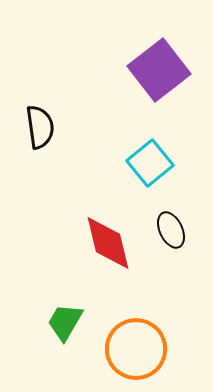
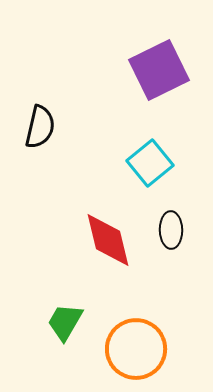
purple square: rotated 12 degrees clockwise
black semicircle: rotated 21 degrees clockwise
black ellipse: rotated 24 degrees clockwise
red diamond: moved 3 px up
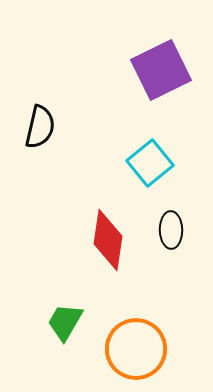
purple square: moved 2 px right
red diamond: rotated 22 degrees clockwise
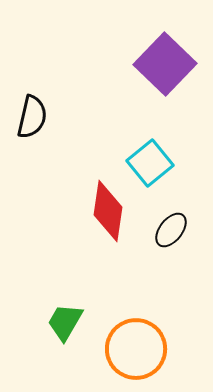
purple square: moved 4 px right, 6 px up; rotated 20 degrees counterclockwise
black semicircle: moved 8 px left, 10 px up
black ellipse: rotated 39 degrees clockwise
red diamond: moved 29 px up
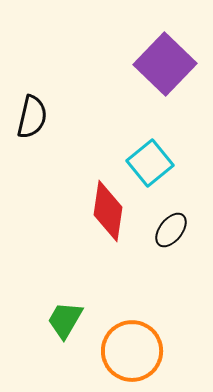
green trapezoid: moved 2 px up
orange circle: moved 4 px left, 2 px down
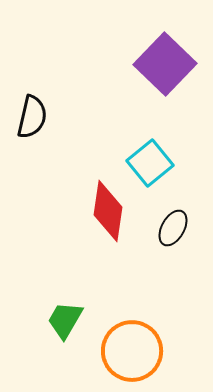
black ellipse: moved 2 px right, 2 px up; rotated 9 degrees counterclockwise
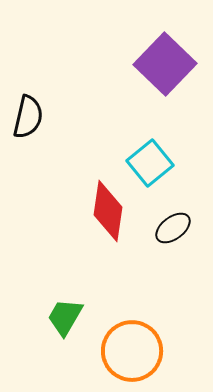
black semicircle: moved 4 px left
black ellipse: rotated 24 degrees clockwise
green trapezoid: moved 3 px up
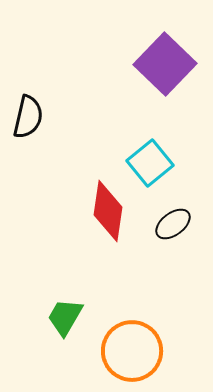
black ellipse: moved 4 px up
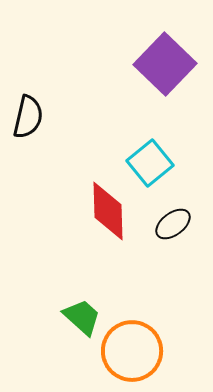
red diamond: rotated 10 degrees counterclockwise
green trapezoid: moved 17 px right; rotated 102 degrees clockwise
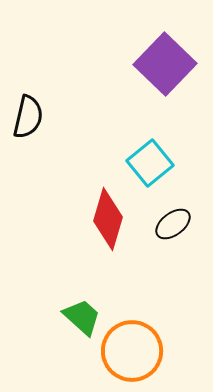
red diamond: moved 8 px down; rotated 18 degrees clockwise
